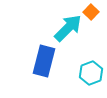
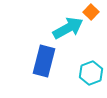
cyan arrow: rotated 16 degrees clockwise
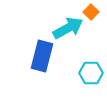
blue rectangle: moved 2 px left, 5 px up
cyan hexagon: rotated 20 degrees clockwise
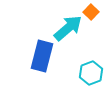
cyan arrow: rotated 12 degrees counterclockwise
cyan hexagon: rotated 20 degrees counterclockwise
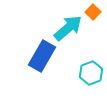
orange square: moved 2 px right
blue rectangle: rotated 16 degrees clockwise
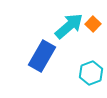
orange square: moved 12 px down
cyan arrow: moved 1 px right, 2 px up
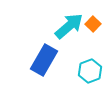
blue rectangle: moved 2 px right, 4 px down
cyan hexagon: moved 1 px left, 2 px up
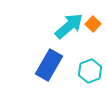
blue rectangle: moved 5 px right, 5 px down
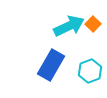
cyan arrow: rotated 16 degrees clockwise
blue rectangle: moved 2 px right
